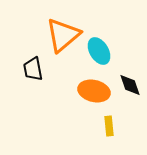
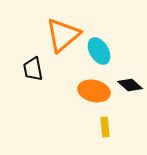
black diamond: rotated 30 degrees counterclockwise
yellow rectangle: moved 4 px left, 1 px down
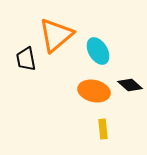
orange triangle: moved 7 px left
cyan ellipse: moved 1 px left
black trapezoid: moved 7 px left, 10 px up
yellow rectangle: moved 2 px left, 2 px down
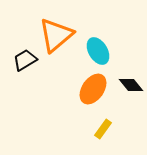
black trapezoid: moved 1 px left, 1 px down; rotated 70 degrees clockwise
black diamond: moved 1 px right; rotated 10 degrees clockwise
orange ellipse: moved 1 px left, 2 px up; rotated 68 degrees counterclockwise
yellow rectangle: rotated 42 degrees clockwise
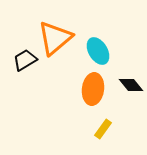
orange triangle: moved 1 px left, 3 px down
orange ellipse: rotated 28 degrees counterclockwise
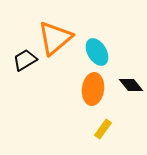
cyan ellipse: moved 1 px left, 1 px down
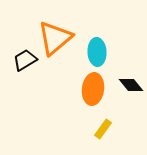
cyan ellipse: rotated 28 degrees clockwise
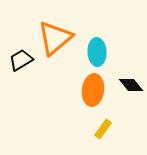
black trapezoid: moved 4 px left
orange ellipse: moved 1 px down
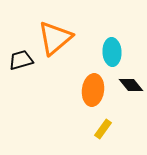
cyan ellipse: moved 15 px right
black trapezoid: rotated 15 degrees clockwise
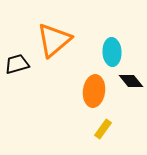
orange triangle: moved 1 px left, 2 px down
black trapezoid: moved 4 px left, 4 px down
black diamond: moved 4 px up
orange ellipse: moved 1 px right, 1 px down
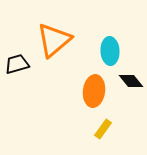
cyan ellipse: moved 2 px left, 1 px up
